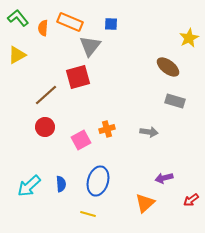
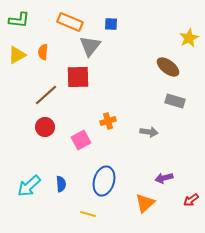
green L-shape: moved 1 px right, 2 px down; rotated 135 degrees clockwise
orange semicircle: moved 24 px down
red square: rotated 15 degrees clockwise
orange cross: moved 1 px right, 8 px up
blue ellipse: moved 6 px right
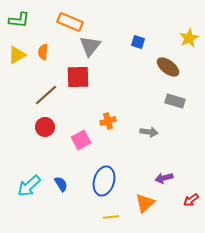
blue square: moved 27 px right, 18 px down; rotated 16 degrees clockwise
blue semicircle: rotated 28 degrees counterclockwise
yellow line: moved 23 px right, 3 px down; rotated 21 degrees counterclockwise
